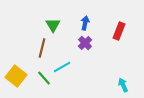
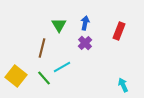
green triangle: moved 6 px right
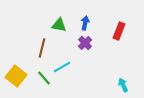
green triangle: rotated 49 degrees counterclockwise
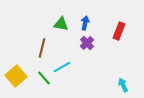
green triangle: moved 2 px right, 1 px up
purple cross: moved 2 px right
yellow square: rotated 10 degrees clockwise
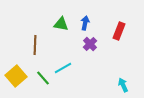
purple cross: moved 3 px right, 1 px down
brown line: moved 7 px left, 3 px up; rotated 12 degrees counterclockwise
cyan line: moved 1 px right, 1 px down
green line: moved 1 px left
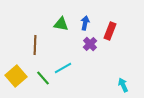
red rectangle: moved 9 px left
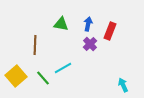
blue arrow: moved 3 px right, 1 px down
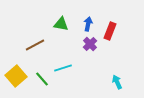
brown line: rotated 60 degrees clockwise
cyan line: rotated 12 degrees clockwise
green line: moved 1 px left, 1 px down
cyan arrow: moved 6 px left, 3 px up
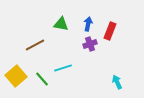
purple cross: rotated 24 degrees clockwise
